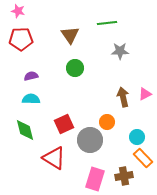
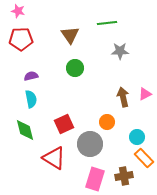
cyan semicircle: rotated 78 degrees clockwise
gray circle: moved 4 px down
orange rectangle: moved 1 px right
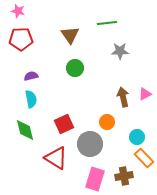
red triangle: moved 2 px right
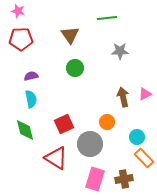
green line: moved 5 px up
brown cross: moved 3 px down
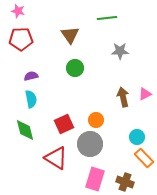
orange circle: moved 11 px left, 2 px up
brown cross: moved 1 px right, 3 px down; rotated 30 degrees clockwise
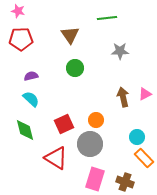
cyan semicircle: rotated 36 degrees counterclockwise
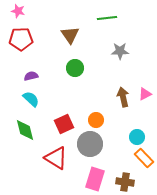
brown cross: rotated 12 degrees counterclockwise
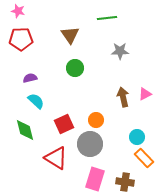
purple semicircle: moved 1 px left, 2 px down
cyan semicircle: moved 5 px right, 2 px down
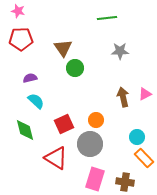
brown triangle: moved 7 px left, 13 px down
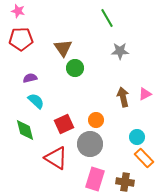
green line: rotated 66 degrees clockwise
